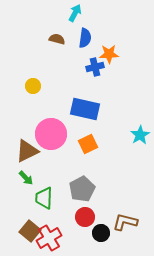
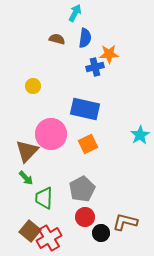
brown triangle: rotated 20 degrees counterclockwise
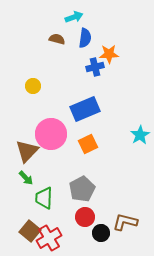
cyan arrow: moved 1 px left, 4 px down; rotated 42 degrees clockwise
blue rectangle: rotated 36 degrees counterclockwise
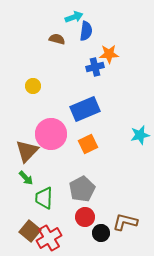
blue semicircle: moved 1 px right, 7 px up
cyan star: rotated 18 degrees clockwise
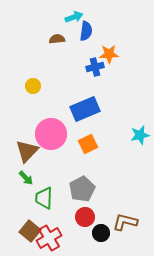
brown semicircle: rotated 21 degrees counterclockwise
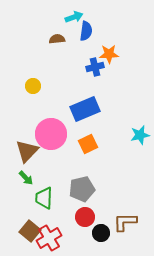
gray pentagon: rotated 15 degrees clockwise
brown L-shape: rotated 15 degrees counterclockwise
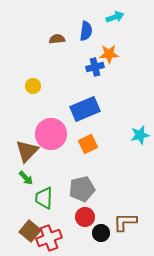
cyan arrow: moved 41 px right
red cross: rotated 10 degrees clockwise
